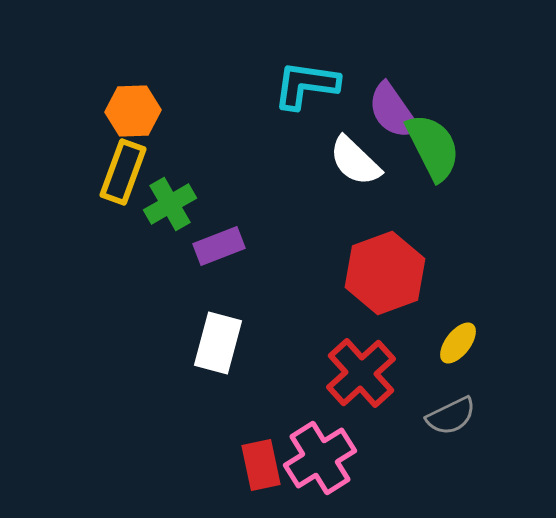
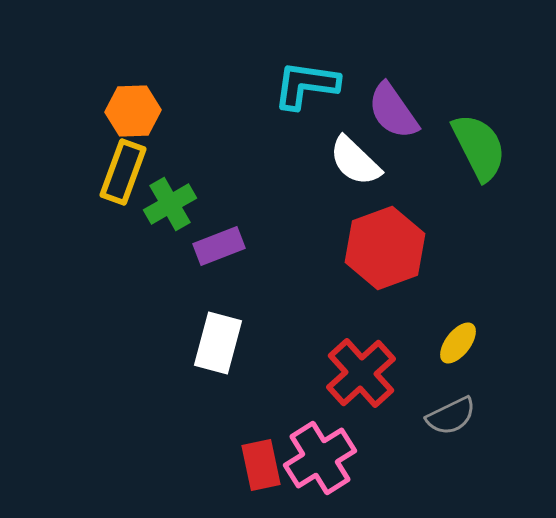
green semicircle: moved 46 px right
red hexagon: moved 25 px up
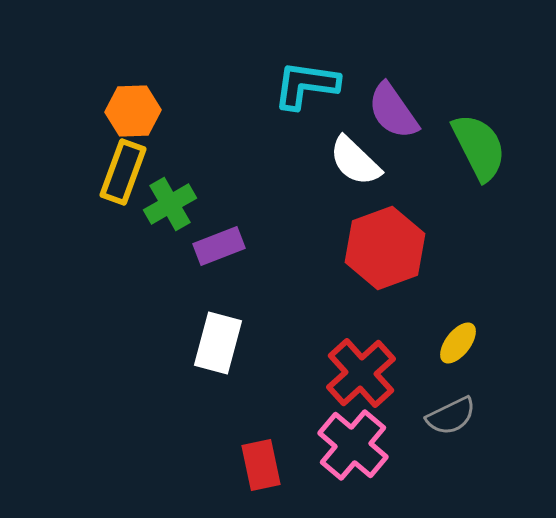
pink cross: moved 33 px right, 13 px up; rotated 18 degrees counterclockwise
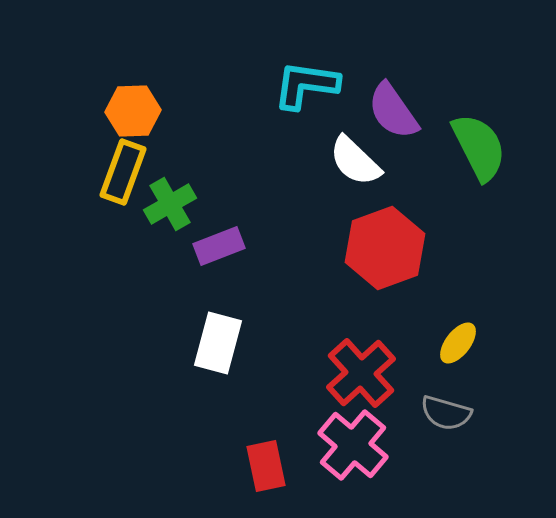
gray semicircle: moved 5 px left, 3 px up; rotated 42 degrees clockwise
red rectangle: moved 5 px right, 1 px down
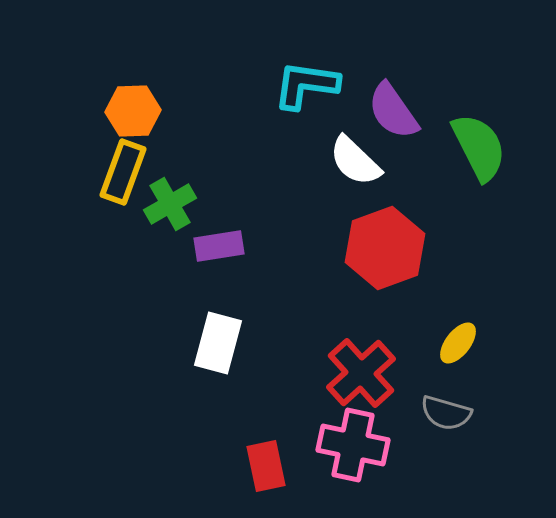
purple rectangle: rotated 12 degrees clockwise
pink cross: rotated 28 degrees counterclockwise
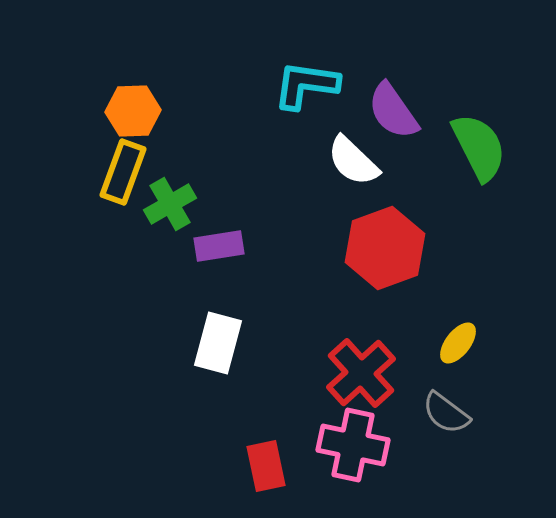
white semicircle: moved 2 px left
gray semicircle: rotated 21 degrees clockwise
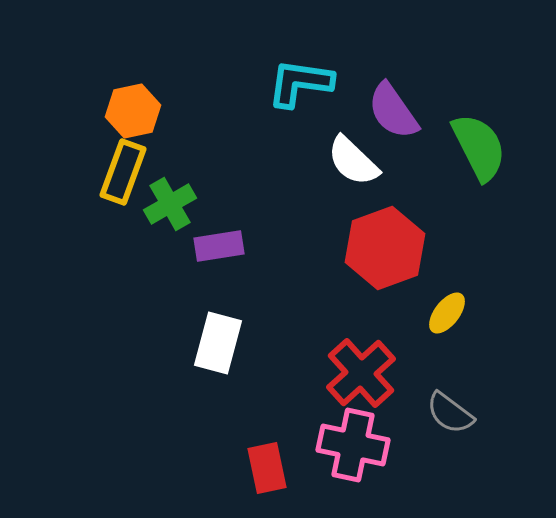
cyan L-shape: moved 6 px left, 2 px up
orange hexagon: rotated 10 degrees counterclockwise
yellow ellipse: moved 11 px left, 30 px up
gray semicircle: moved 4 px right
red rectangle: moved 1 px right, 2 px down
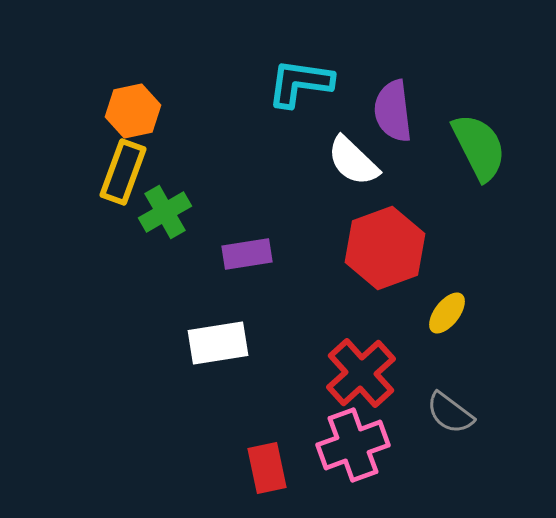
purple semicircle: rotated 28 degrees clockwise
green cross: moved 5 px left, 8 px down
purple rectangle: moved 28 px right, 8 px down
white rectangle: rotated 66 degrees clockwise
pink cross: rotated 32 degrees counterclockwise
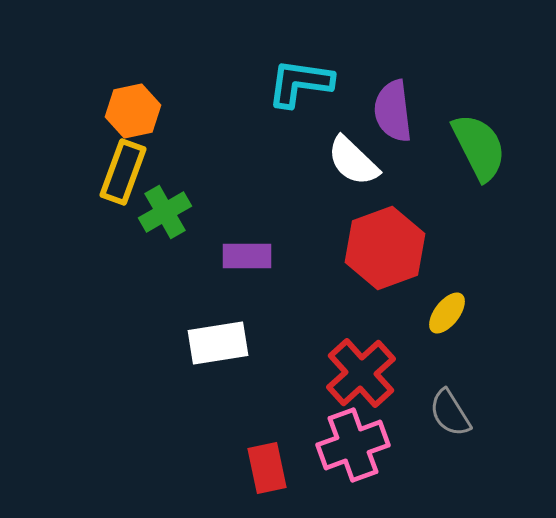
purple rectangle: moved 2 px down; rotated 9 degrees clockwise
gray semicircle: rotated 21 degrees clockwise
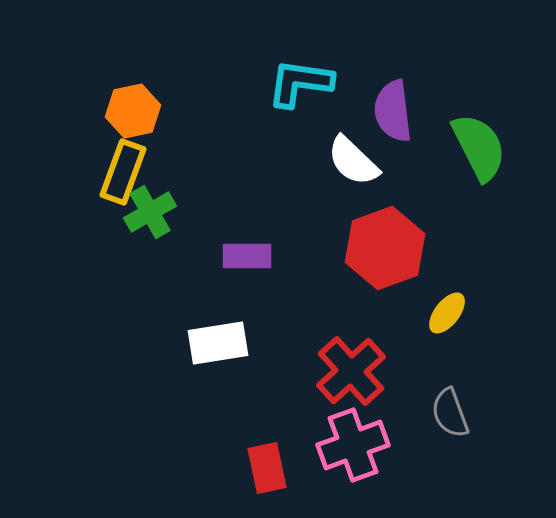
green cross: moved 15 px left
red cross: moved 10 px left, 2 px up
gray semicircle: rotated 12 degrees clockwise
